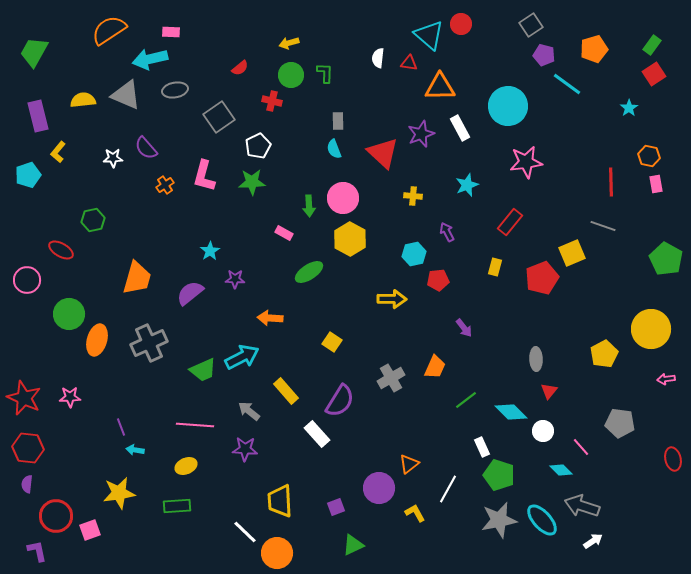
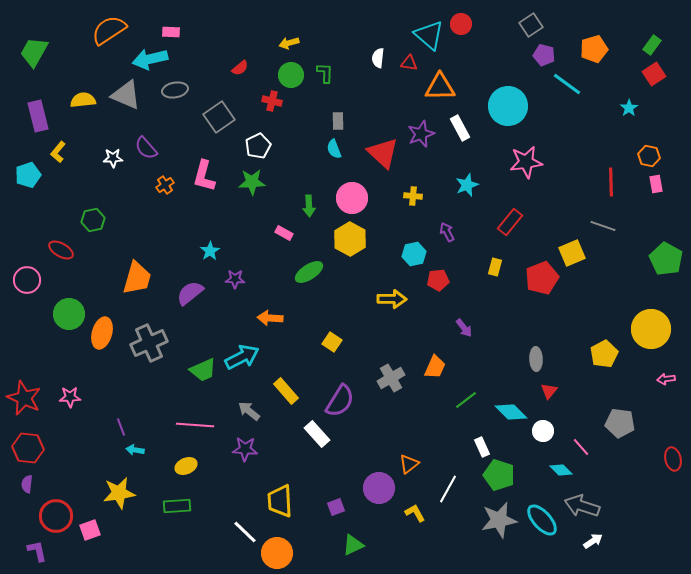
pink circle at (343, 198): moved 9 px right
orange ellipse at (97, 340): moved 5 px right, 7 px up
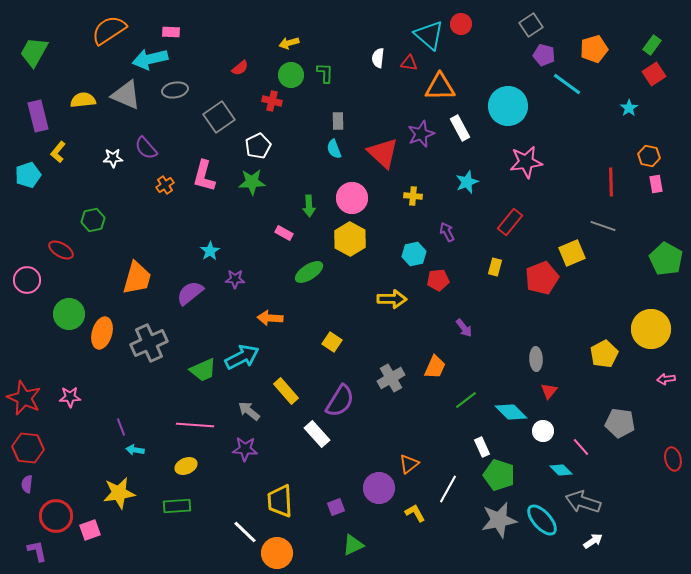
cyan star at (467, 185): moved 3 px up
gray arrow at (582, 506): moved 1 px right, 4 px up
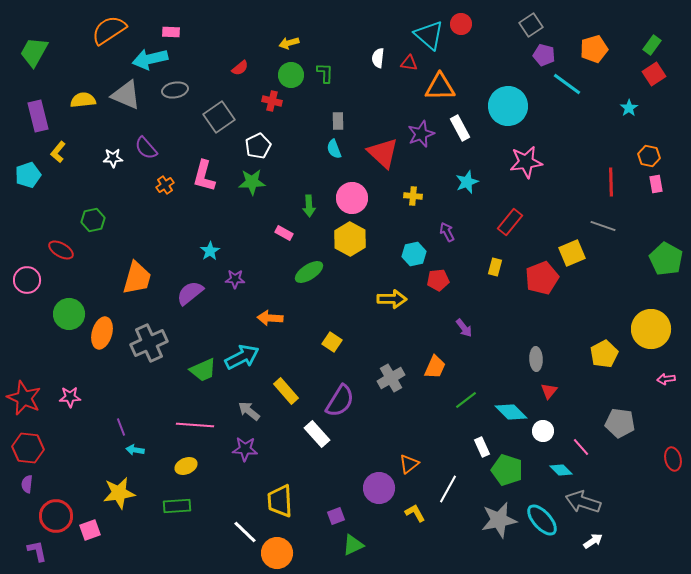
green pentagon at (499, 475): moved 8 px right, 5 px up
purple square at (336, 507): moved 9 px down
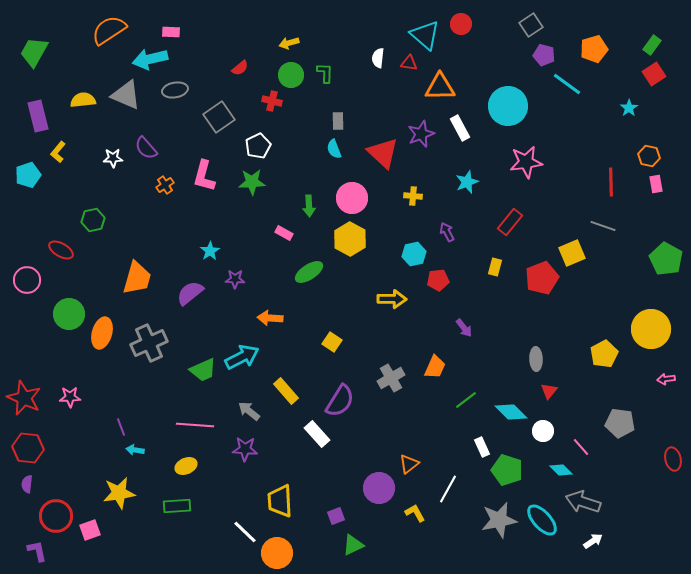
cyan triangle at (429, 35): moved 4 px left
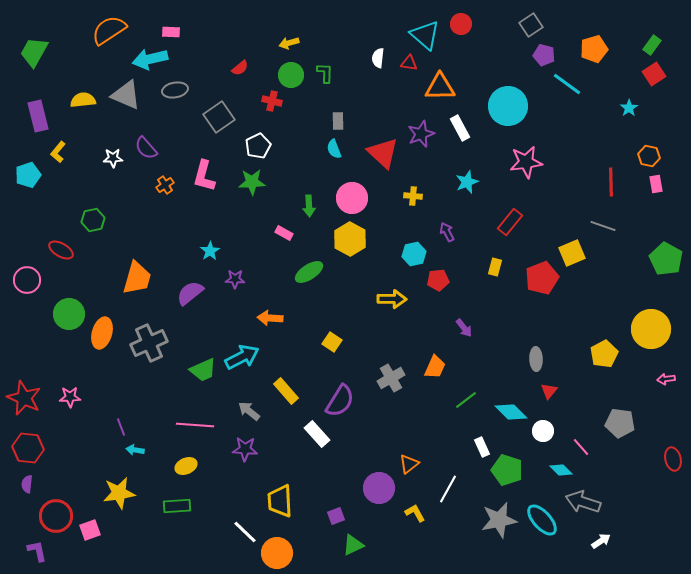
white arrow at (593, 541): moved 8 px right
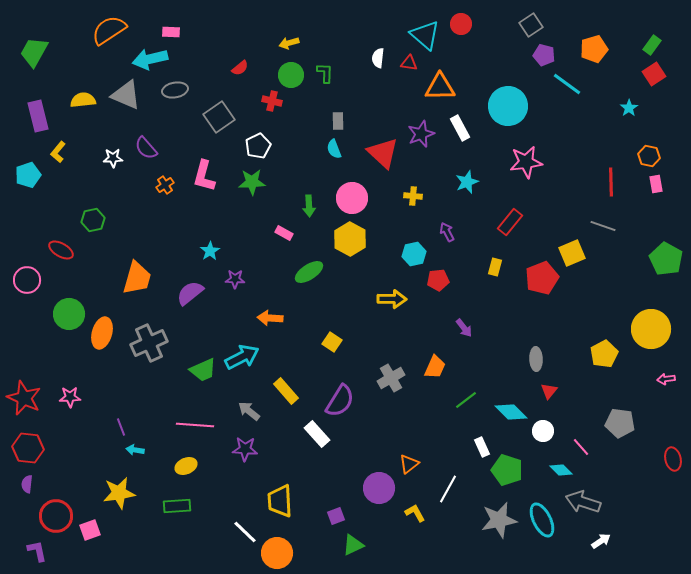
cyan ellipse at (542, 520): rotated 16 degrees clockwise
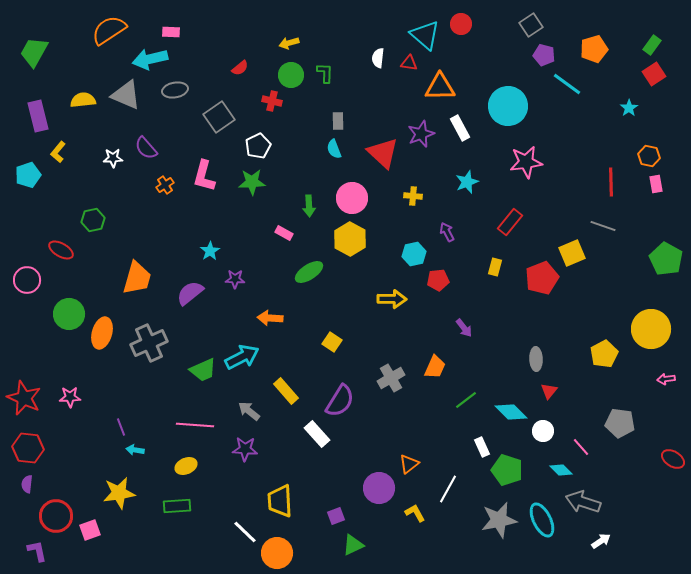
red ellipse at (673, 459): rotated 45 degrees counterclockwise
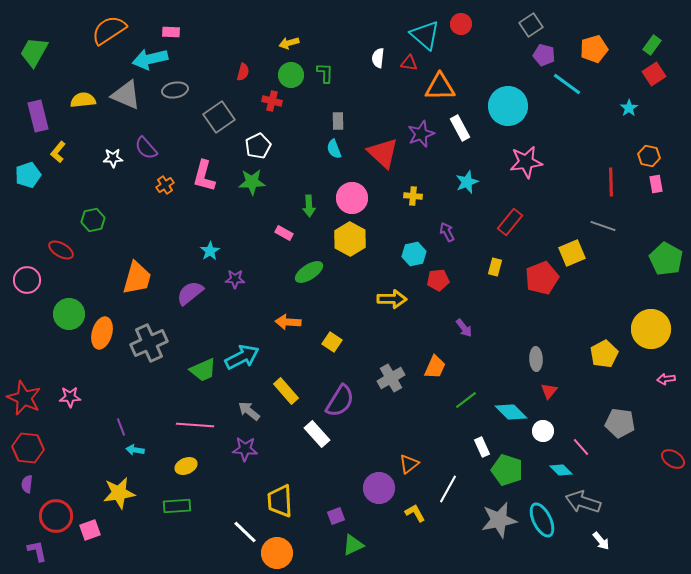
red semicircle at (240, 68): moved 3 px right, 4 px down; rotated 36 degrees counterclockwise
orange arrow at (270, 318): moved 18 px right, 4 px down
white arrow at (601, 541): rotated 84 degrees clockwise
